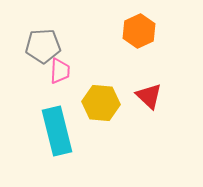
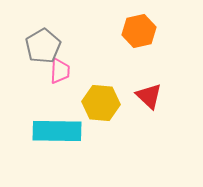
orange hexagon: rotated 12 degrees clockwise
gray pentagon: rotated 28 degrees counterclockwise
cyan rectangle: rotated 75 degrees counterclockwise
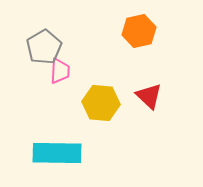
gray pentagon: moved 1 px right, 1 px down
cyan rectangle: moved 22 px down
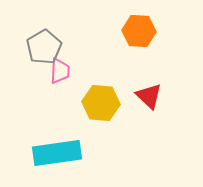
orange hexagon: rotated 16 degrees clockwise
cyan rectangle: rotated 9 degrees counterclockwise
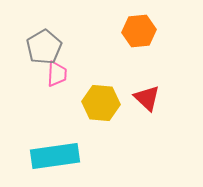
orange hexagon: rotated 8 degrees counterclockwise
pink trapezoid: moved 3 px left, 3 px down
red triangle: moved 2 px left, 2 px down
cyan rectangle: moved 2 px left, 3 px down
